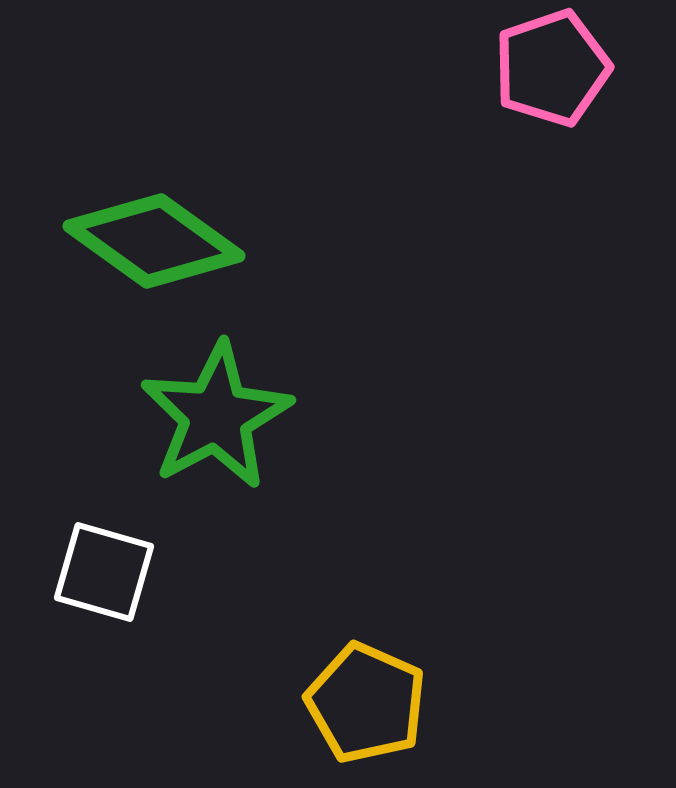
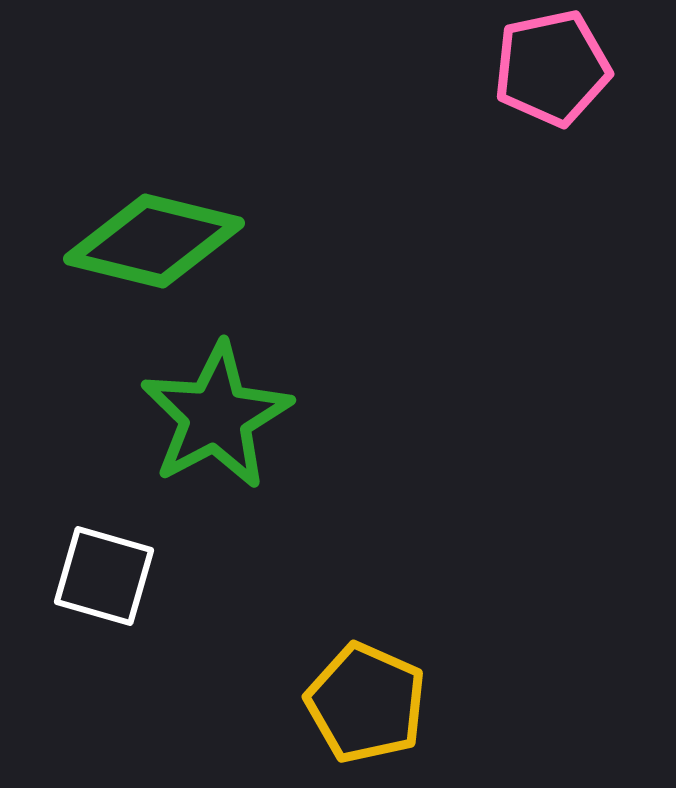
pink pentagon: rotated 7 degrees clockwise
green diamond: rotated 22 degrees counterclockwise
white square: moved 4 px down
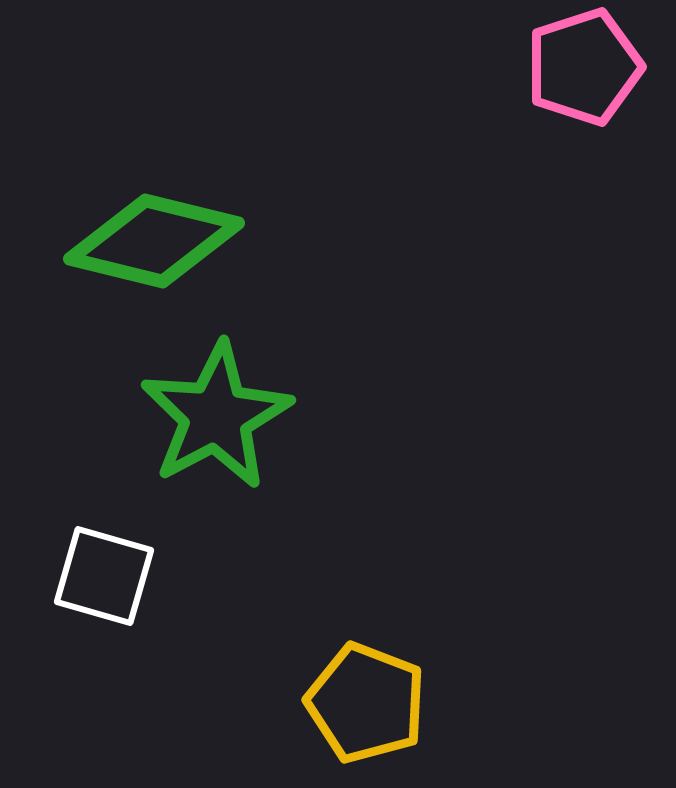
pink pentagon: moved 32 px right, 1 px up; rotated 6 degrees counterclockwise
yellow pentagon: rotated 3 degrees counterclockwise
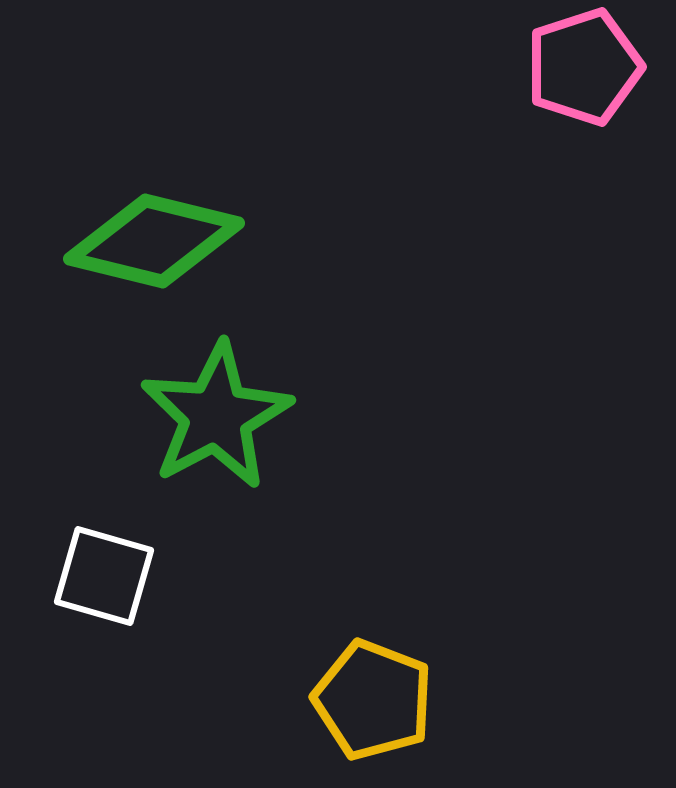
yellow pentagon: moved 7 px right, 3 px up
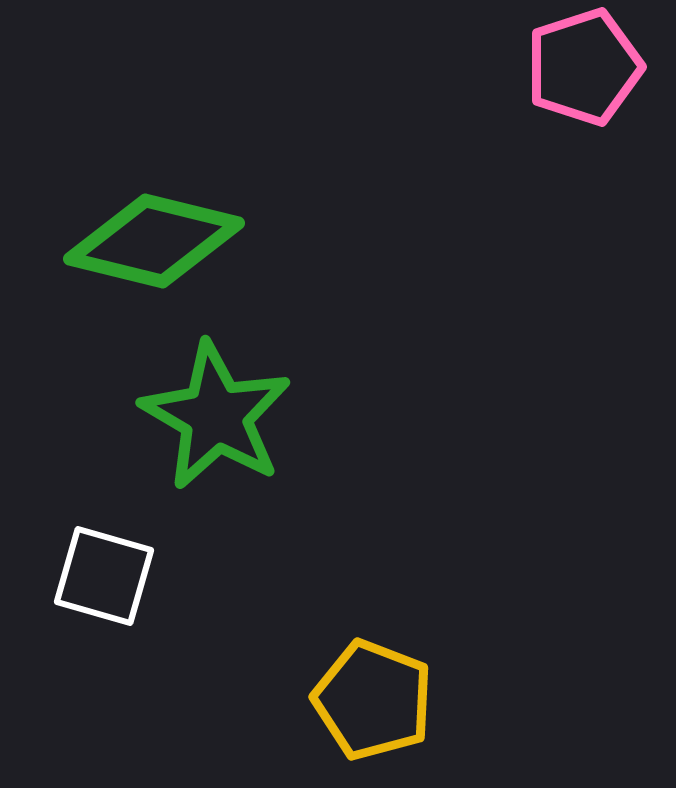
green star: rotated 14 degrees counterclockwise
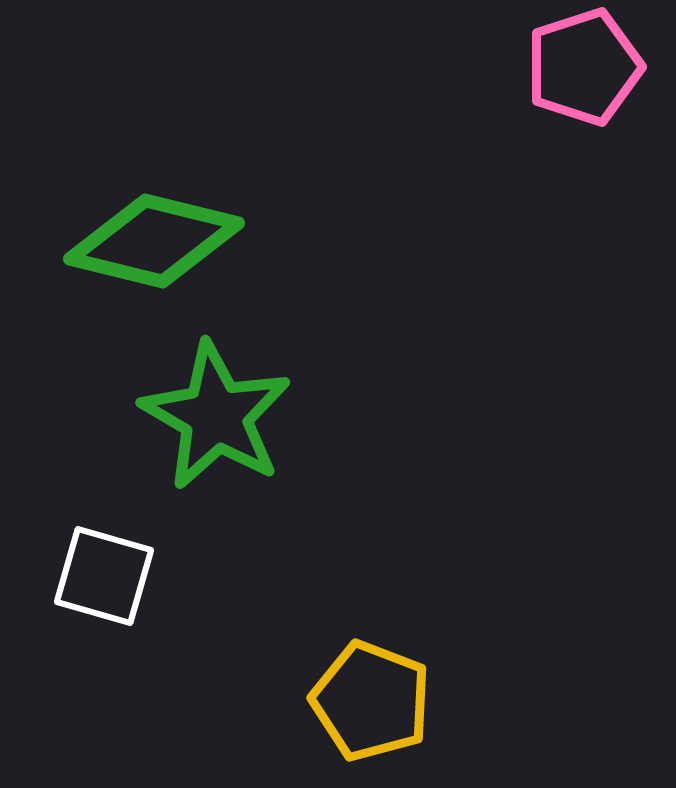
yellow pentagon: moved 2 px left, 1 px down
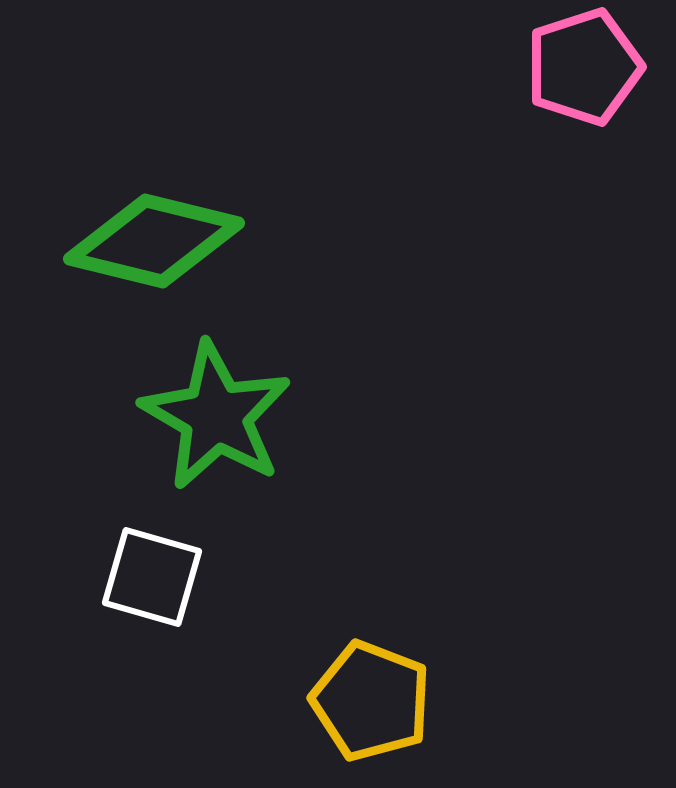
white square: moved 48 px right, 1 px down
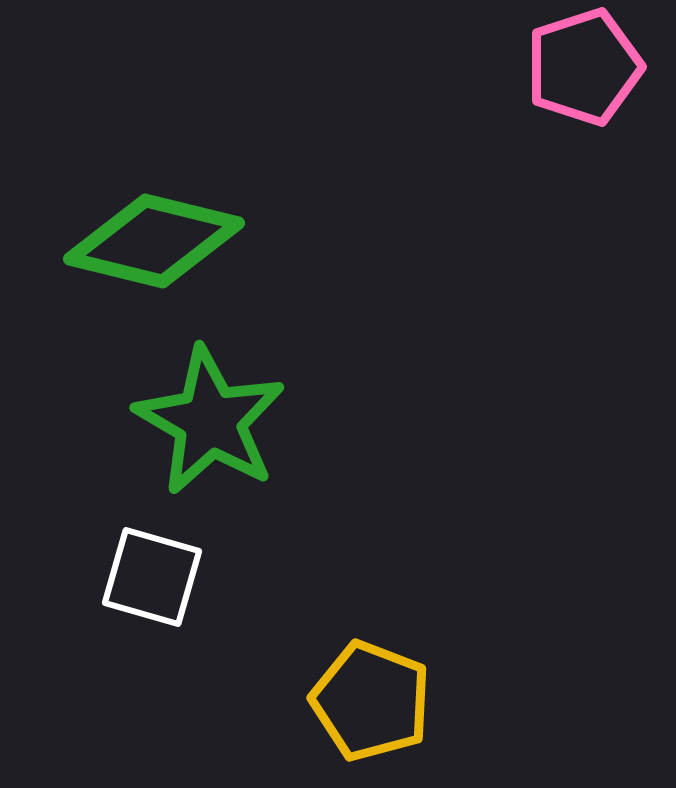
green star: moved 6 px left, 5 px down
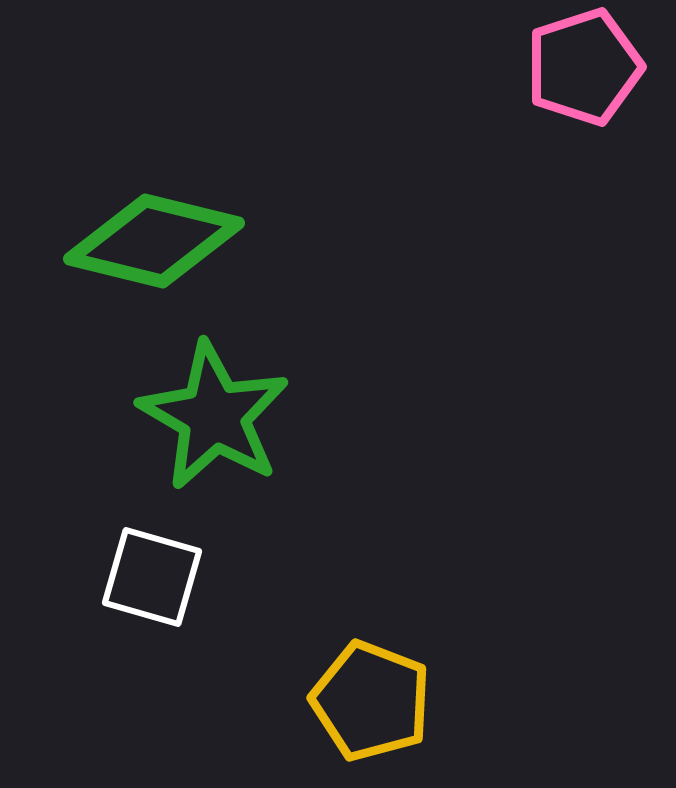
green star: moved 4 px right, 5 px up
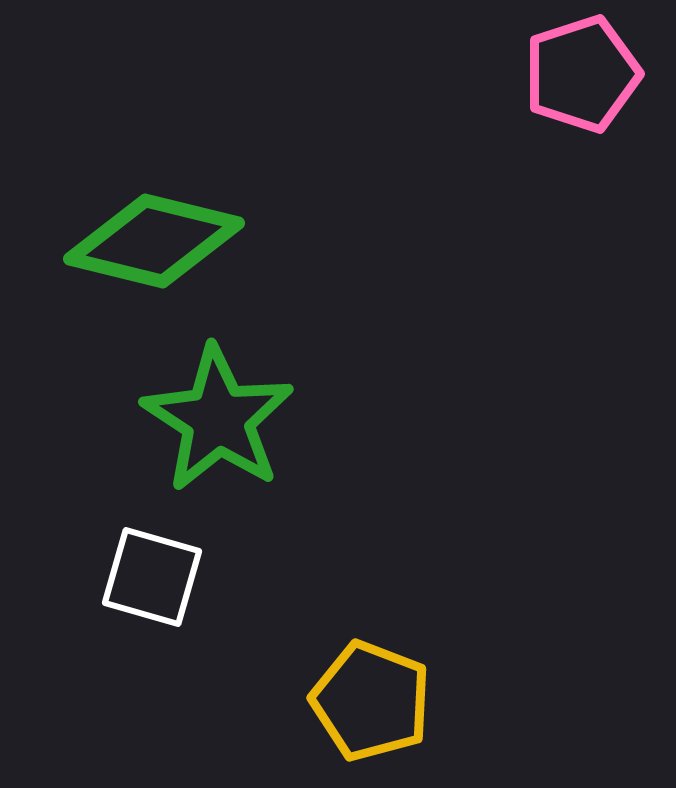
pink pentagon: moved 2 px left, 7 px down
green star: moved 4 px right, 3 px down; rotated 3 degrees clockwise
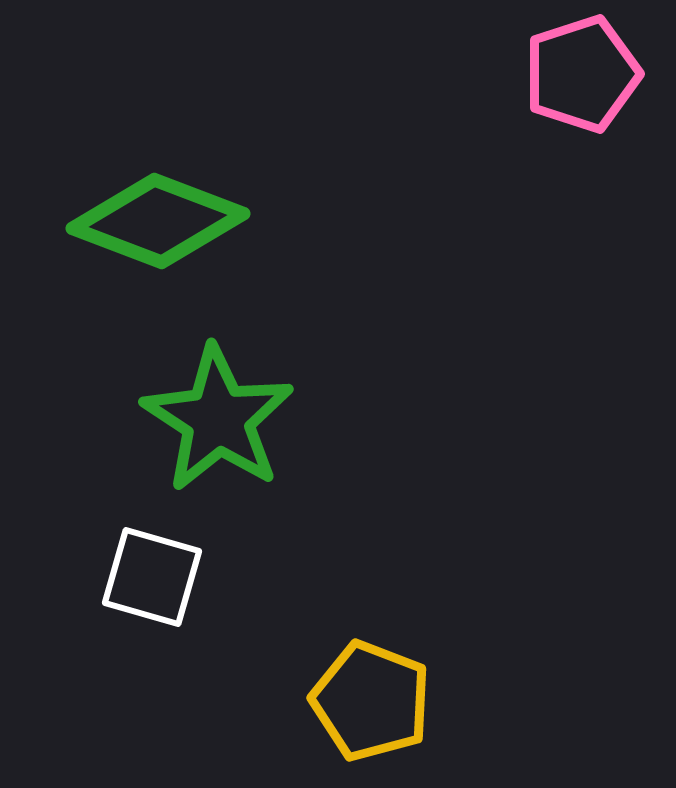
green diamond: moved 4 px right, 20 px up; rotated 7 degrees clockwise
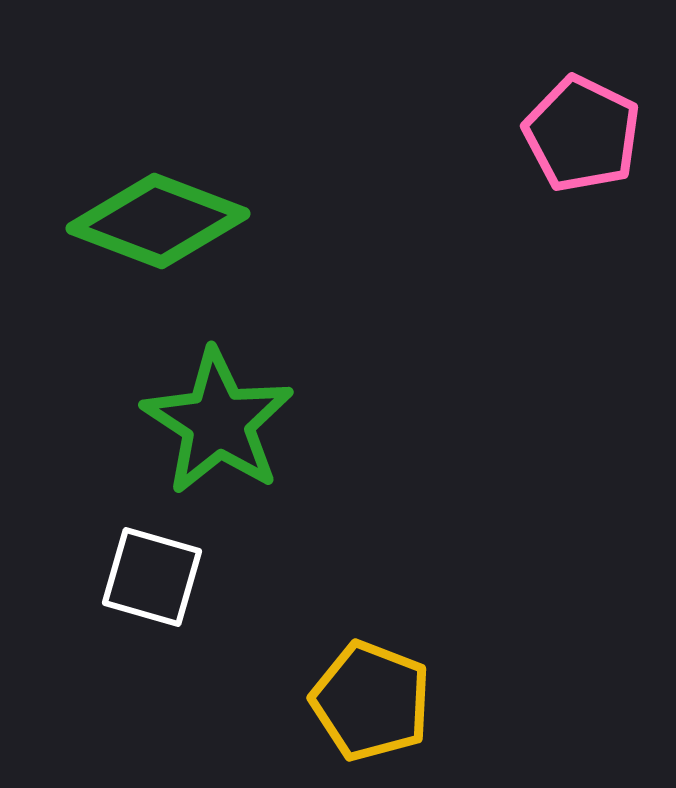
pink pentagon: moved 60 px down; rotated 28 degrees counterclockwise
green star: moved 3 px down
